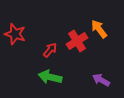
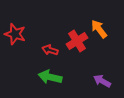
red arrow: rotated 112 degrees counterclockwise
purple arrow: moved 1 px right, 1 px down
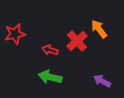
red star: rotated 30 degrees counterclockwise
red cross: rotated 10 degrees counterclockwise
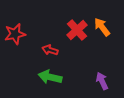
orange arrow: moved 3 px right, 2 px up
red cross: moved 11 px up
purple arrow: rotated 36 degrees clockwise
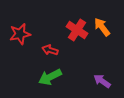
red cross: rotated 15 degrees counterclockwise
red star: moved 5 px right
green arrow: rotated 40 degrees counterclockwise
purple arrow: rotated 30 degrees counterclockwise
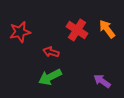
orange arrow: moved 5 px right, 2 px down
red star: moved 2 px up
red arrow: moved 1 px right, 2 px down
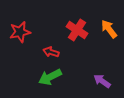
orange arrow: moved 2 px right
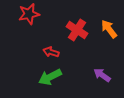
red star: moved 9 px right, 18 px up
purple arrow: moved 6 px up
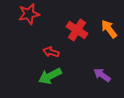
green arrow: moved 1 px up
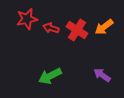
red star: moved 2 px left, 5 px down
orange arrow: moved 5 px left, 2 px up; rotated 90 degrees counterclockwise
red arrow: moved 24 px up
